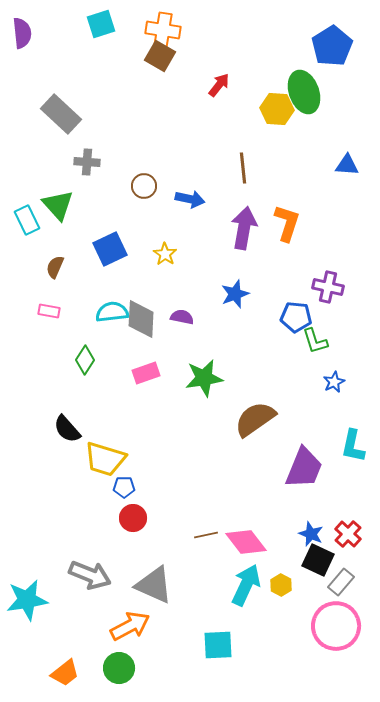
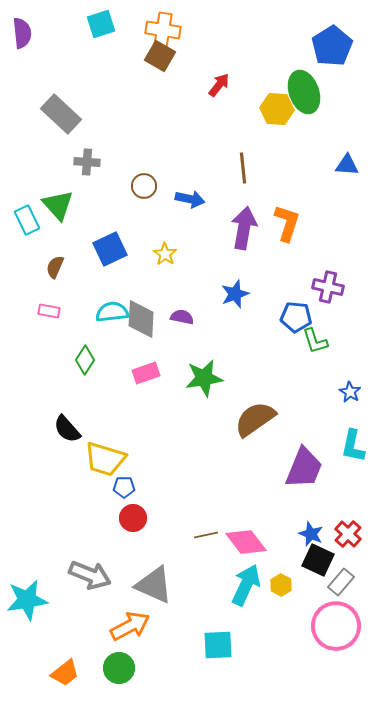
blue star at (334, 382): moved 16 px right, 10 px down; rotated 15 degrees counterclockwise
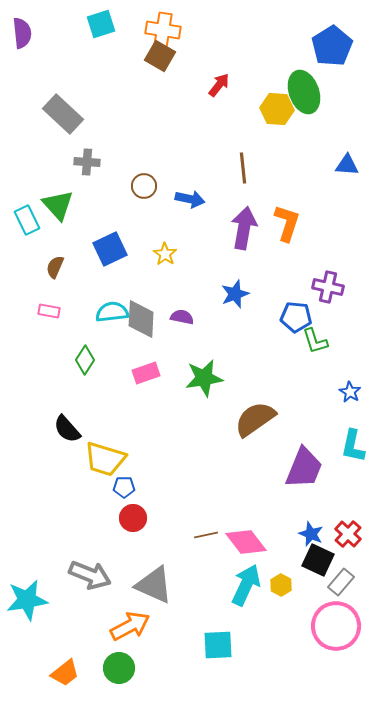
gray rectangle at (61, 114): moved 2 px right
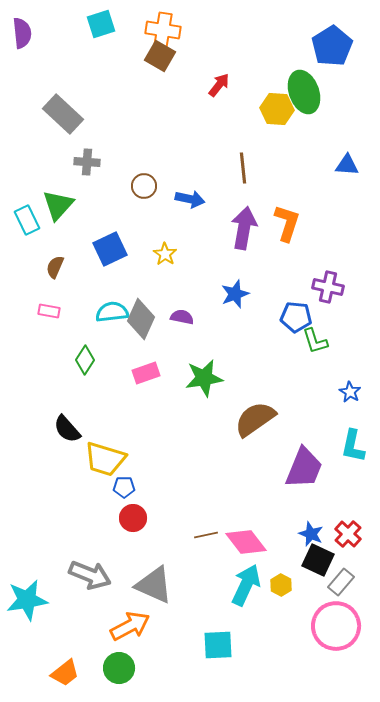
green triangle at (58, 205): rotated 24 degrees clockwise
gray diamond at (141, 319): rotated 21 degrees clockwise
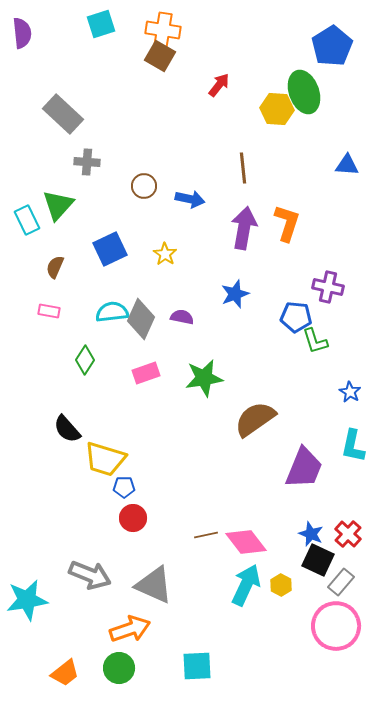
orange arrow at (130, 626): moved 3 px down; rotated 9 degrees clockwise
cyan square at (218, 645): moved 21 px left, 21 px down
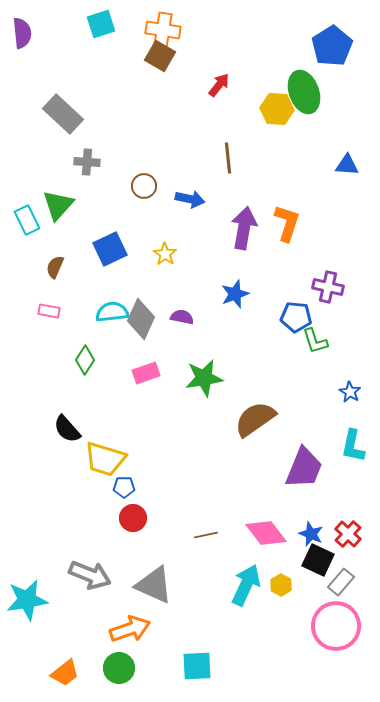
brown line at (243, 168): moved 15 px left, 10 px up
pink diamond at (246, 542): moved 20 px right, 9 px up
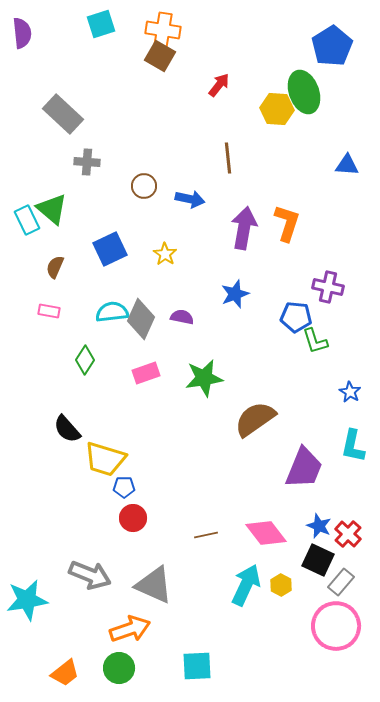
green triangle at (58, 205): moved 6 px left, 4 px down; rotated 32 degrees counterclockwise
blue star at (311, 534): moved 8 px right, 8 px up
